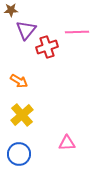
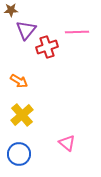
pink triangle: rotated 42 degrees clockwise
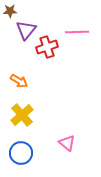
brown star: moved 1 px left, 1 px down
blue circle: moved 2 px right, 1 px up
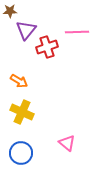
yellow cross: moved 3 px up; rotated 25 degrees counterclockwise
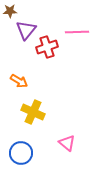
yellow cross: moved 11 px right
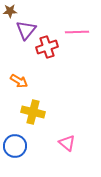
yellow cross: rotated 10 degrees counterclockwise
blue circle: moved 6 px left, 7 px up
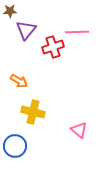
red cross: moved 6 px right
pink triangle: moved 12 px right, 13 px up
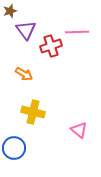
brown star: rotated 16 degrees counterclockwise
purple triangle: rotated 15 degrees counterclockwise
red cross: moved 2 px left, 1 px up
orange arrow: moved 5 px right, 7 px up
blue circle: moved 1 px left, 2 px down
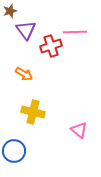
pink line: moved 2 px left
blue circle: moved 3 px down
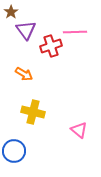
brown star: moved 1 px right, 1 px down; rotated 16 degrees counterclockwise
